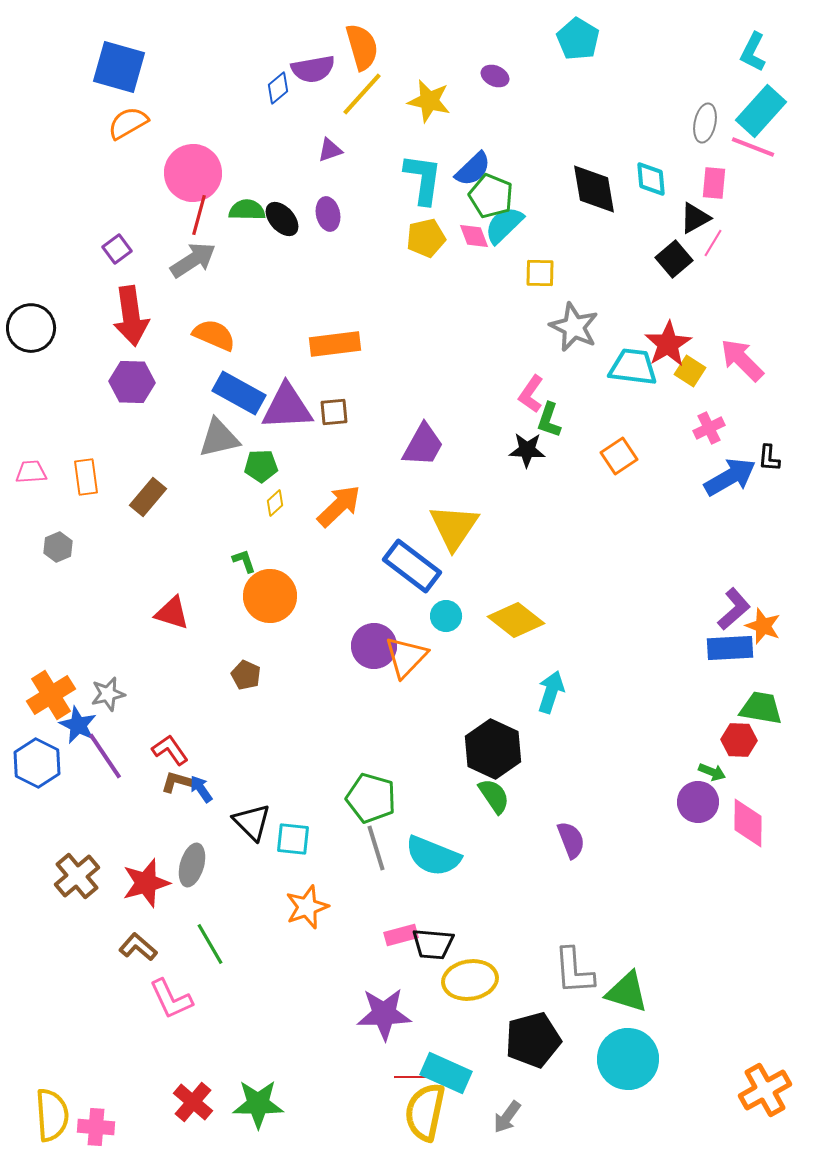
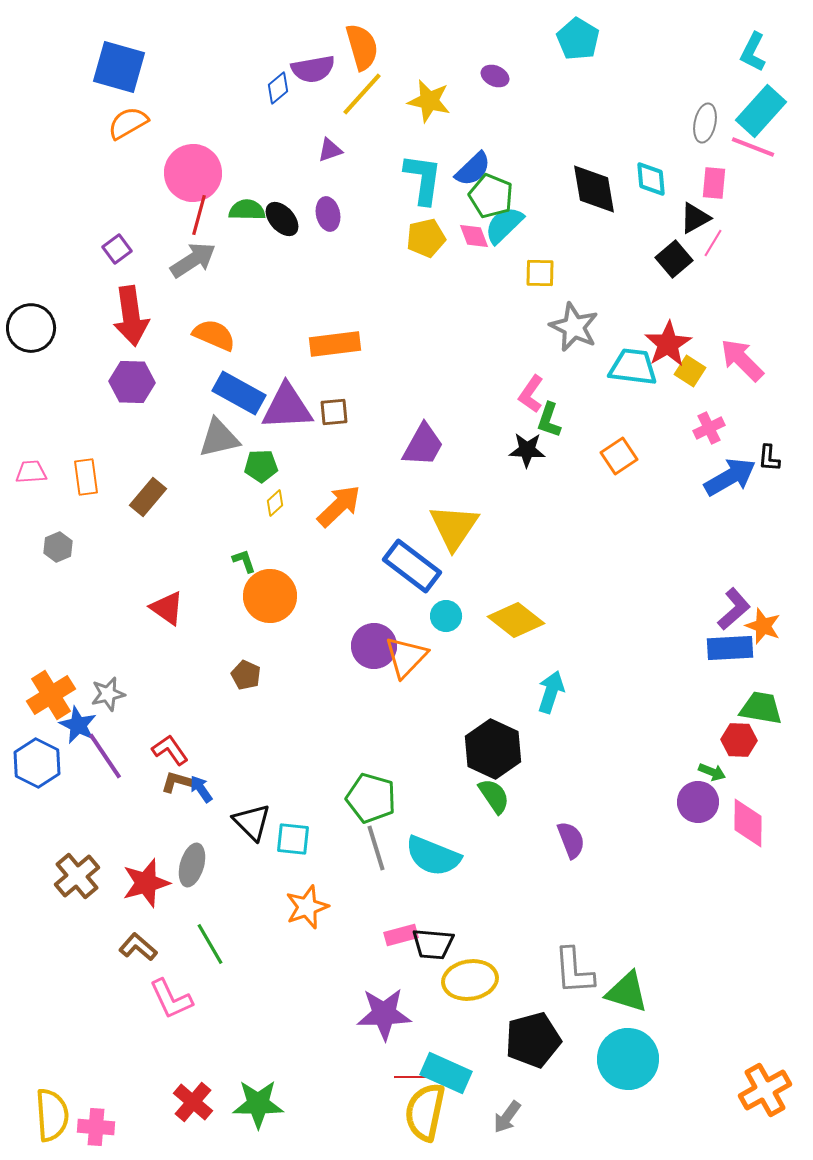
red triangle at (172, 613): moved 5 px left, 5 px up; rotated 18 degrees clockwise
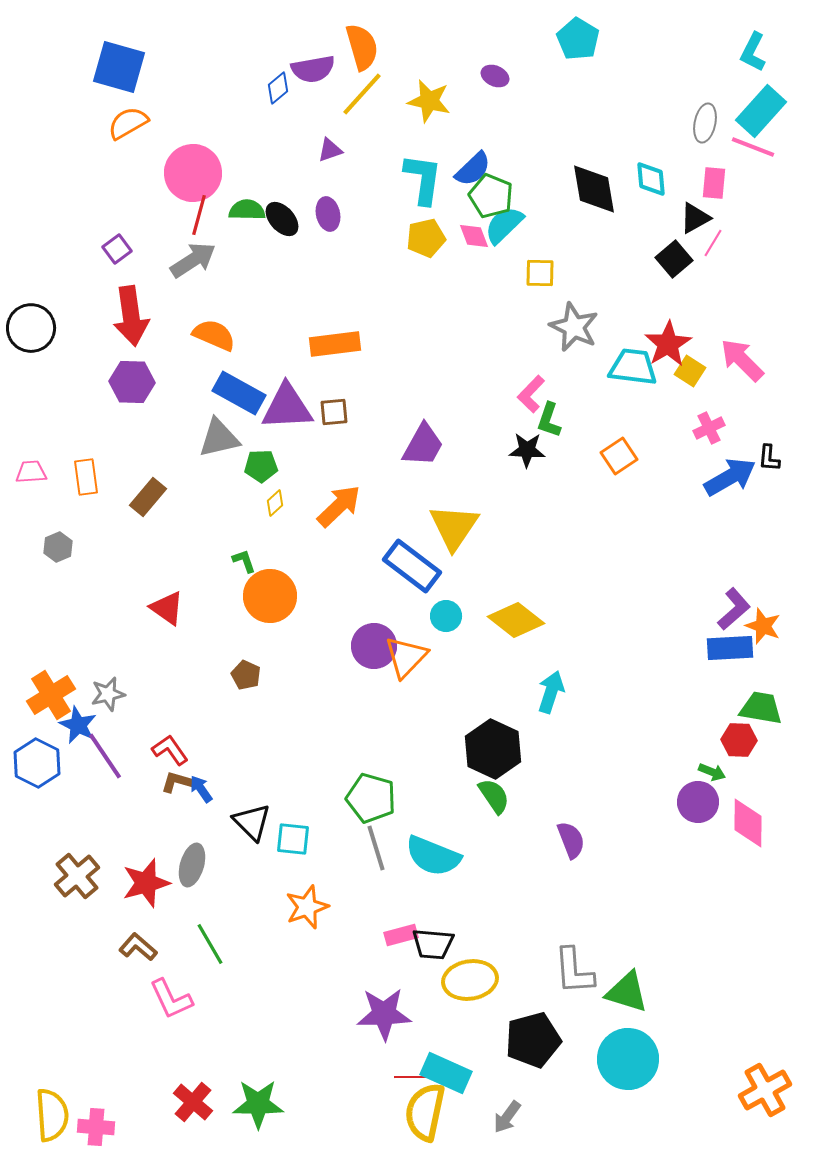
pink L-shape at (531, 394): rotated 9 degrees clockwise
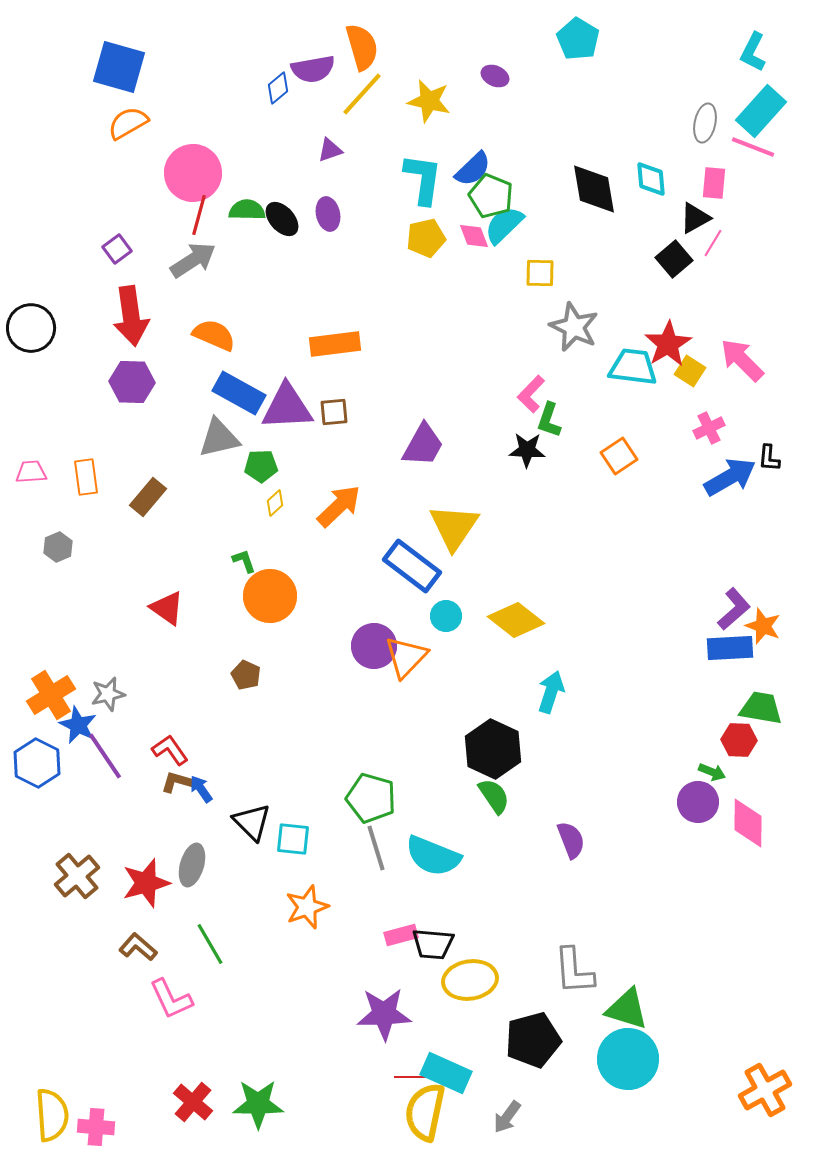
green triangle at (627, 992): moved 17 px down
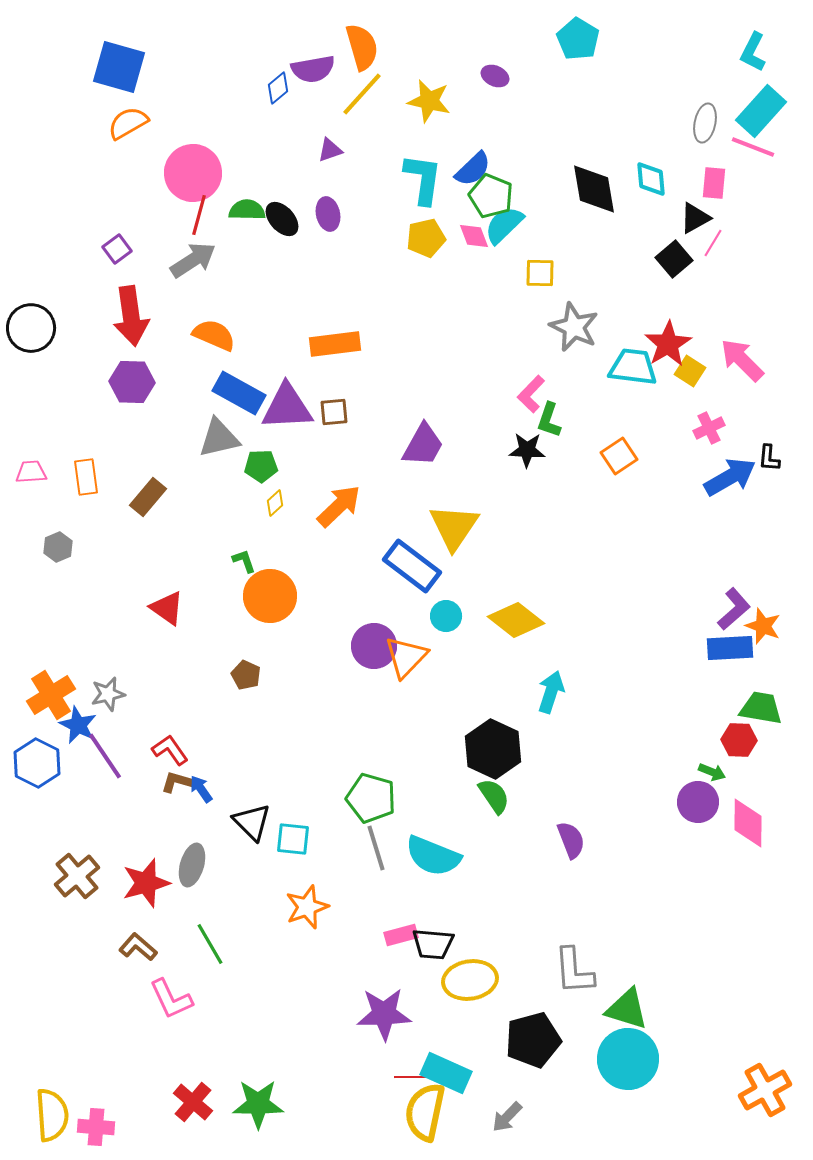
gray arrow at (507, 1117): rotated 8 degrees clockwise
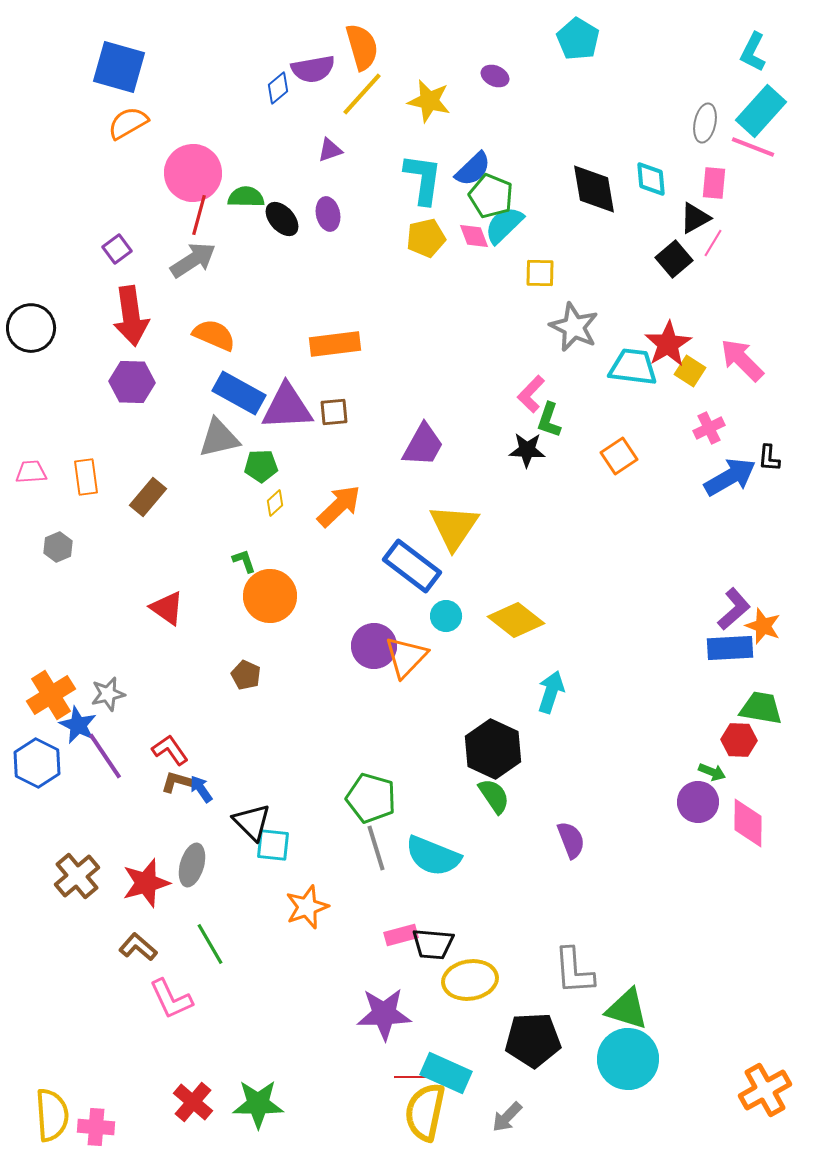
green semicircle at (247, 210): moved 1 px left, 13 px up
cyan square at (293, 839): moved 20 px left, 6 px down
black pentagon at (533, 1040): rotated 12 degrees clockwise
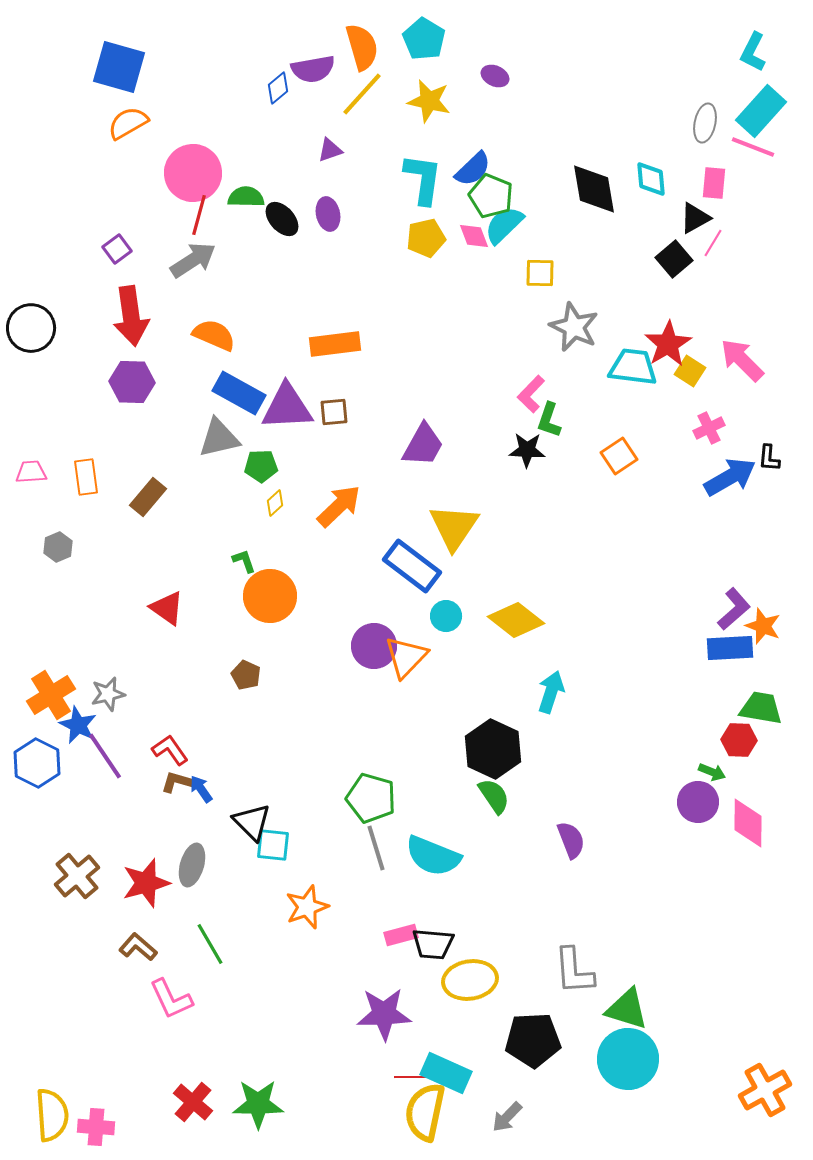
cyan pentagon at (578, 39): moved 154 px left
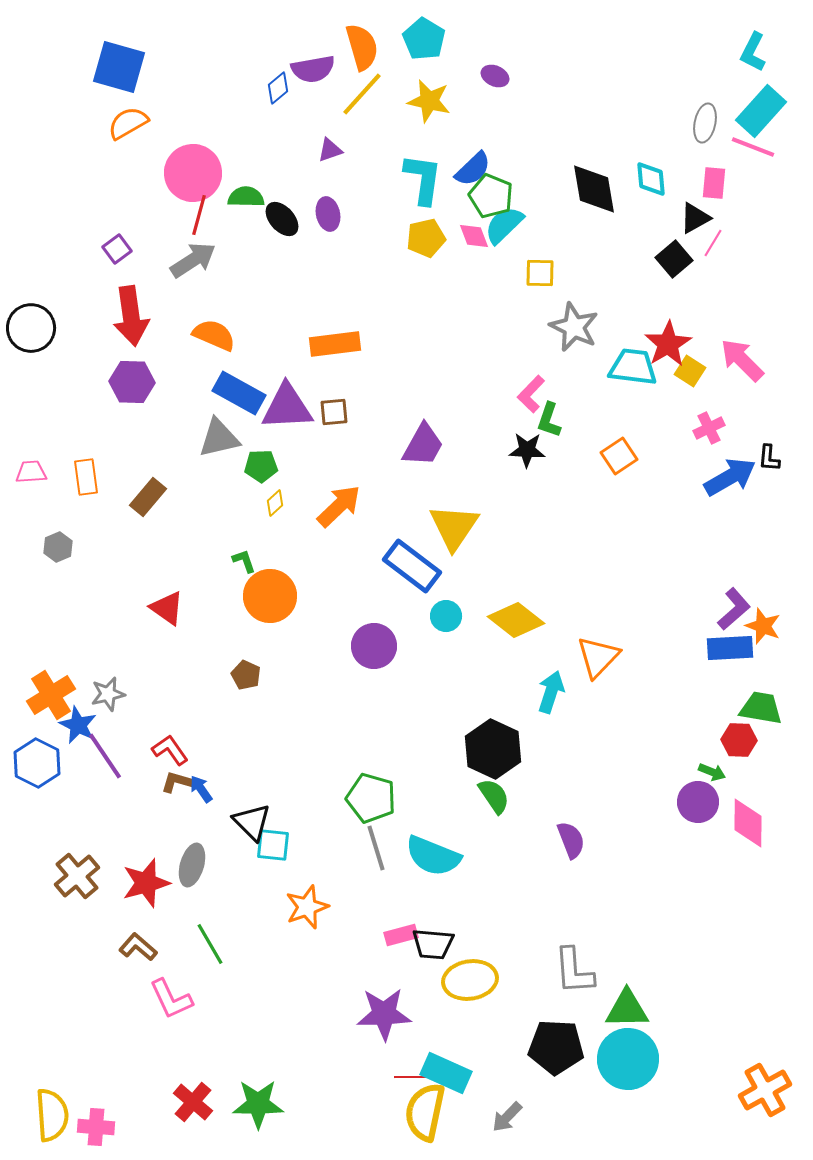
orange triangle at (406, 657): moved 192 px right
green triangle at (627, 1009): rotated 18 degrees counterclockwise
black pentagon at (533, 1040): moved 23 px right, 7 px down; rotated 6 degrees clockwise
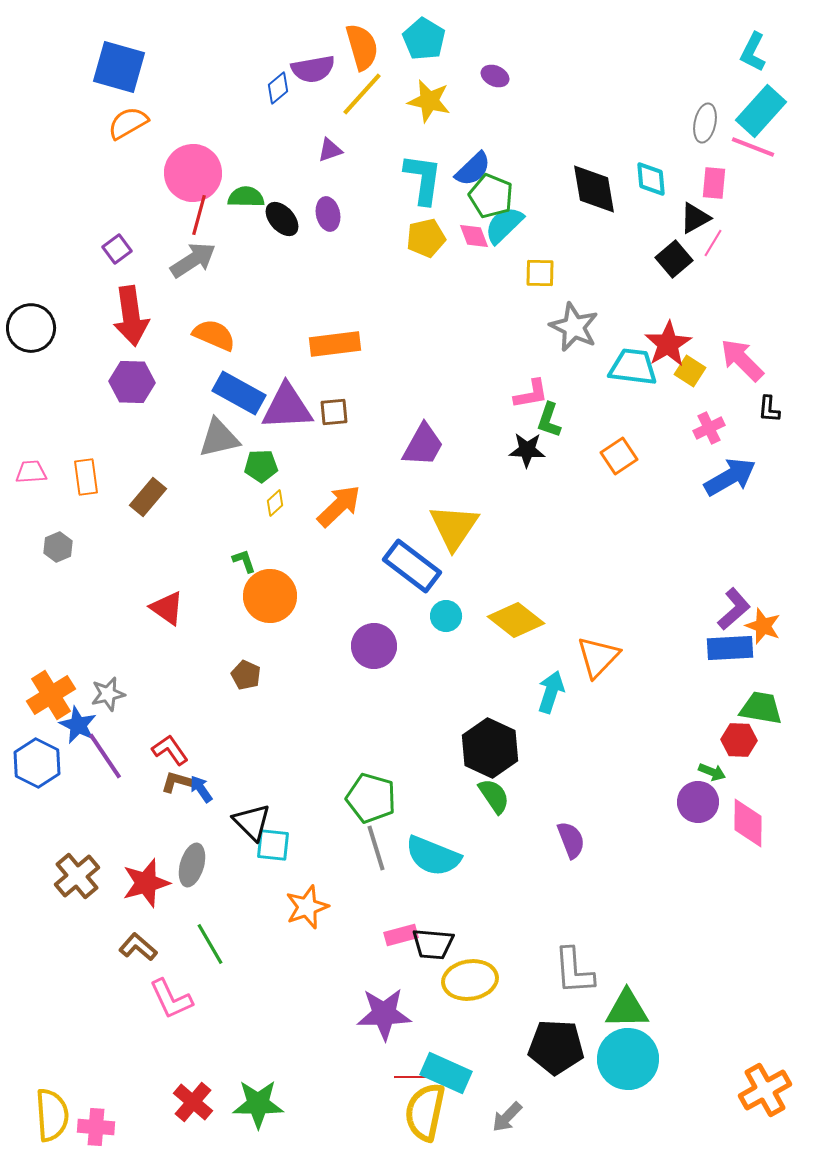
pink L-shape at (531, 394): rotated 144 degrees counterclockwise
black L-shape at (769, 458): moved 49 px up
black hexagon at (493, 749): moved 3 px left, 1 px up
